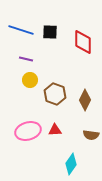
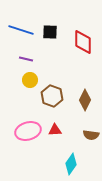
brown hexagon: moved 3 px left, 2 px down
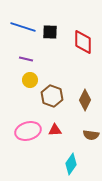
blue line: moved 2 px right, 3 px up
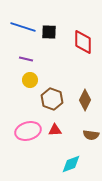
black square: moved 1 px left
brown hexagon: moved 3 px down
cyan diamond: rotated 35 degrees clockwise
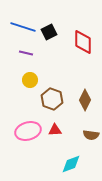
black square: rotated 28 degrees counterclockwise
purple line: moved 6 px up
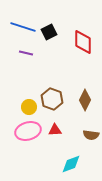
yellow circle: moved 1 px left, 27 px down
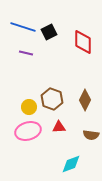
red triangle: moved 4 px right, 3 px up
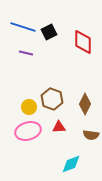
brown diamond: moved 4 px down
